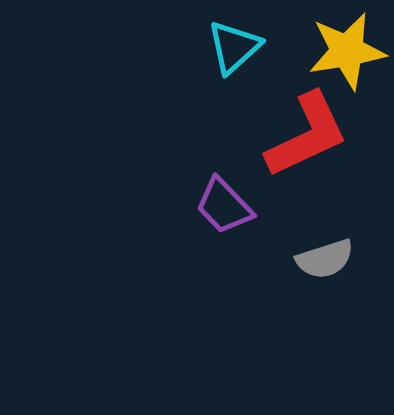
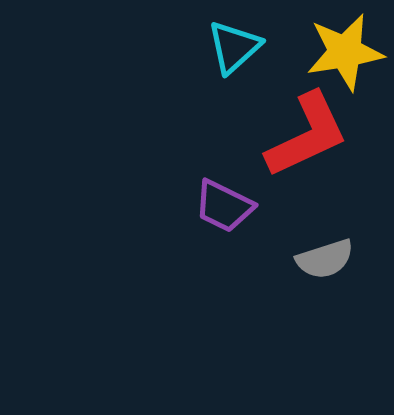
yellow star: moved 2 px left, 1 px down
purple trapezoid: rotated 20 degrees counterclockwise
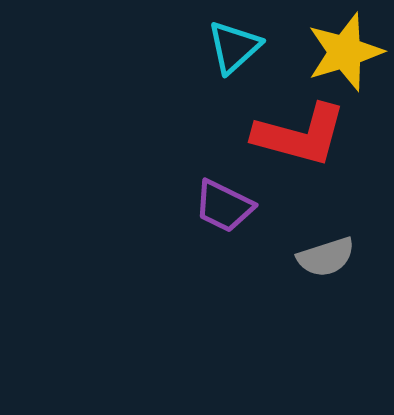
yellow star: rotated 8 degrees counterclockwise
red L-shape: moved 7 px left; rotated 40 degrees clockwise
gray semicircle: moved 1 px right, 2 px up
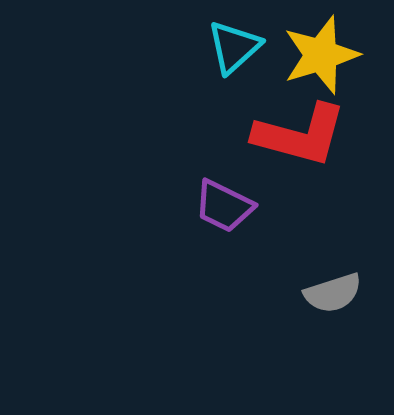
yellow star: moved 24 px left, 3 px down
gray semicircle: moved 7 px right, 36 px down
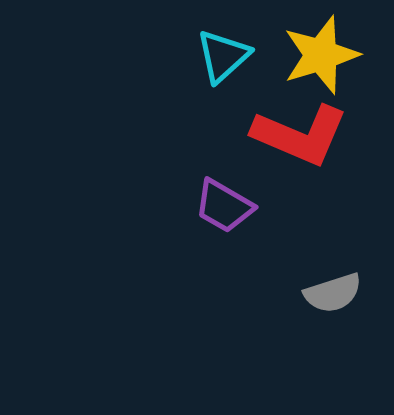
cyan triangle: moved 11 px left, 9 px down
red L-shape: rotated 8 degrees clockwise
purple trapezoid: rotated 4 degrees clockwise
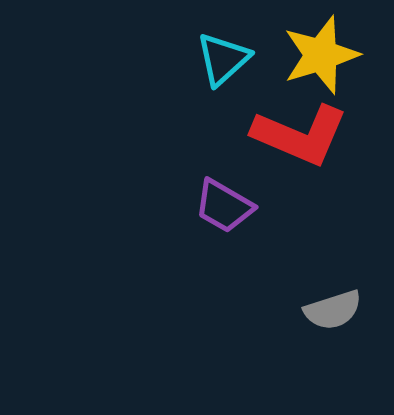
cyan triangle: moved 3 px down
gray semicircle: moved 17 px down
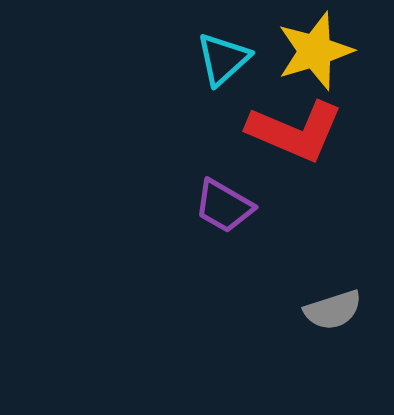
yellow star: moved 6 px left, 4 px up
red L-shape: moved 5 px left, 4 px up
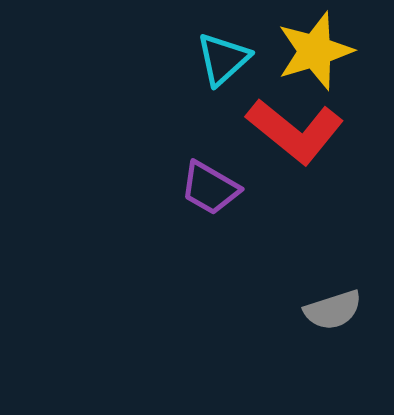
red L-shape: rotated 16 degrees clockwise
purple trapezoid: moved 14 px left, 18 px up
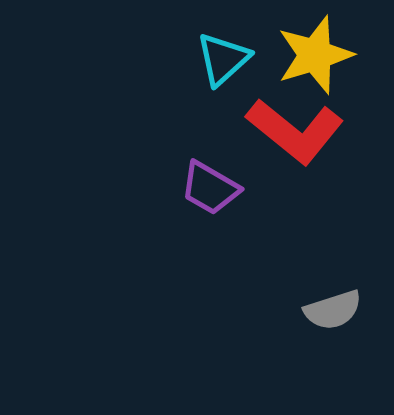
yellow star: moved 4 px down
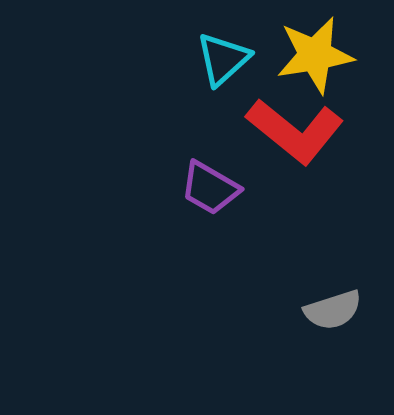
yellow star: rotated 8 degrees clockwise
